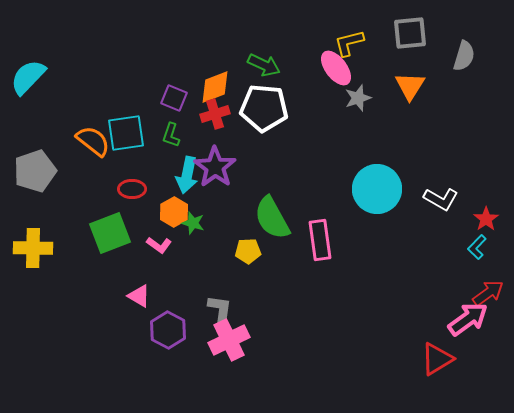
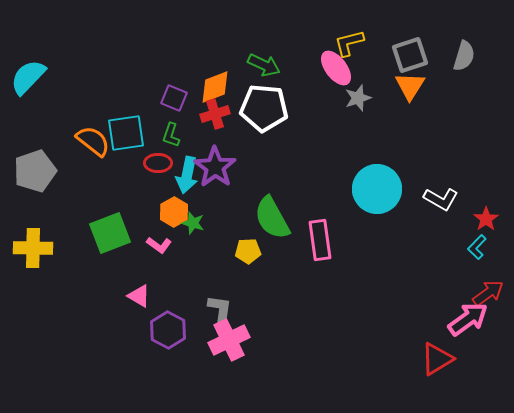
gray square: moved 22 px down; rotated 12 degrees counterclockwise
red ellipse: moved 26 px right, 26 px up
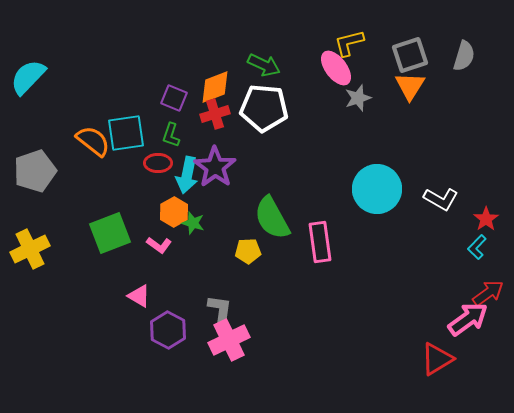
pink rectangle: moved 2 px down
yellow cross: moved 3 px left, 1 px down; rotated 27 degrees counterclockwise
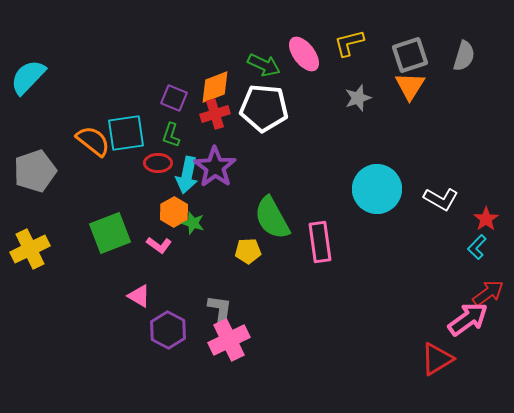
pink ellipse: moved 32 px left, 14 px up
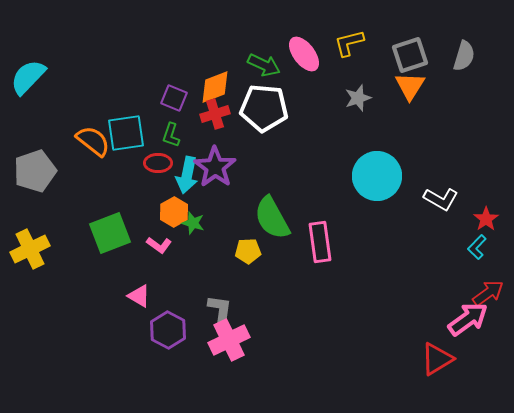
cyan circle: moved 13 px up
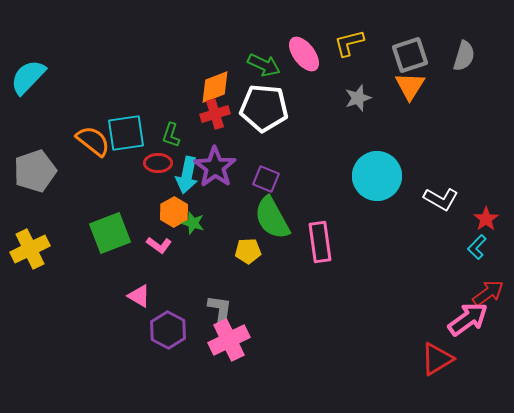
purple square: moved 92 px right, 81 px down
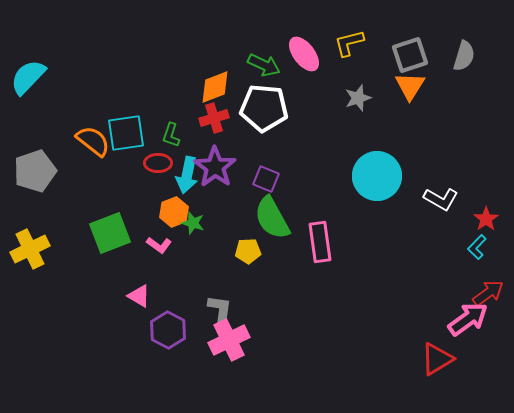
red cross: moved 1 px left, 4 px down
orange hexagon: rotated 8 degrees clockwise
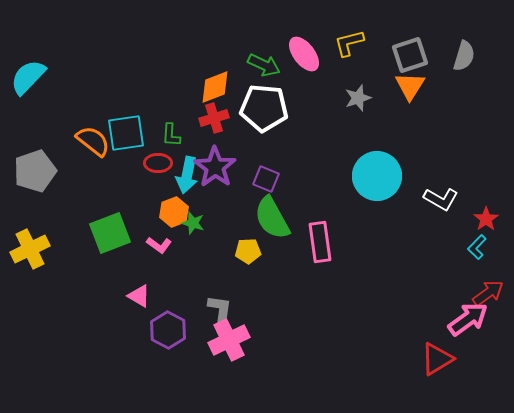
green L-shape: rotated 15 degrees counterclockwise
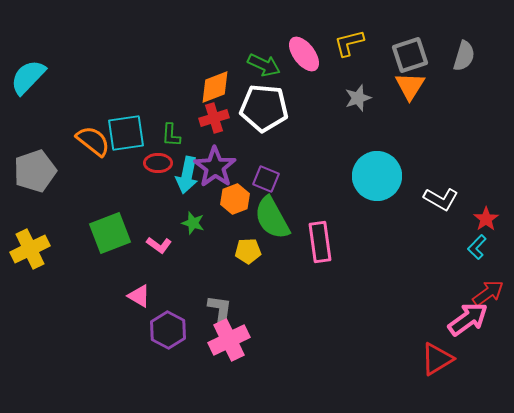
orange hexagon: moved 61 px right, 13 px up
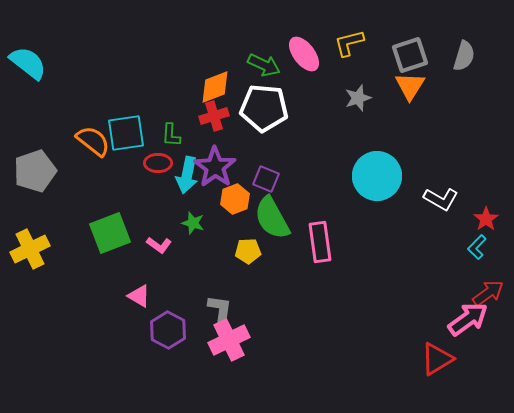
cyan semicircle: moved 14 px up; rotated 84 degrees clockwise
red cross: moved 2 px up
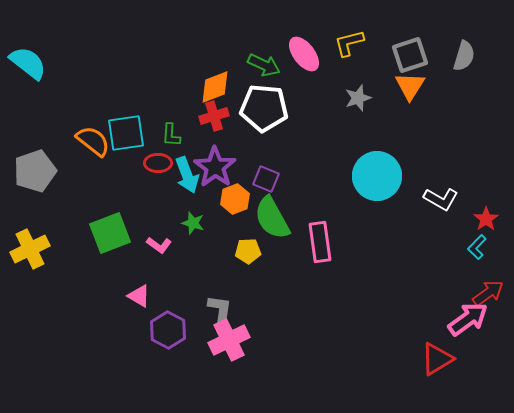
cyan arrow: rotated 33 degrees counterclockwise
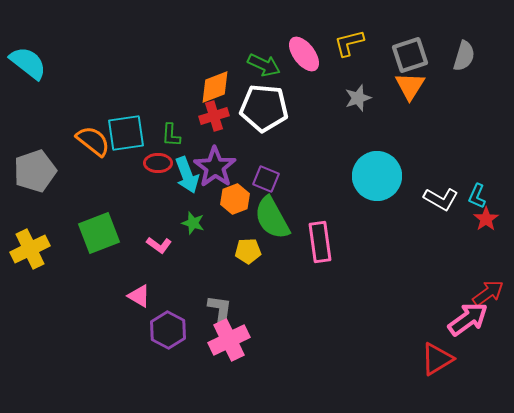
green square: moved 11 px left
cyan L-shape: moved 51 px up; rotated 20 degrees counterclockwise
